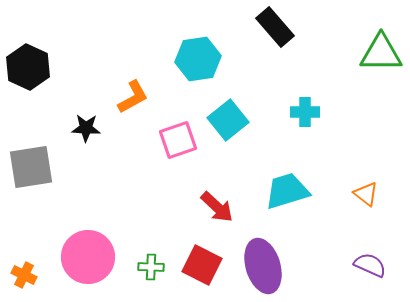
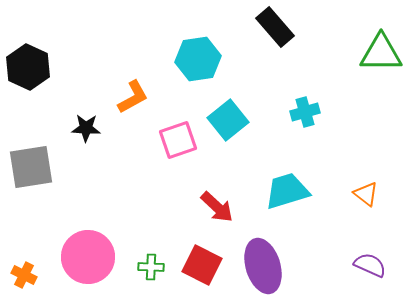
cyan cross: rotated 16 degrees counterclockwise
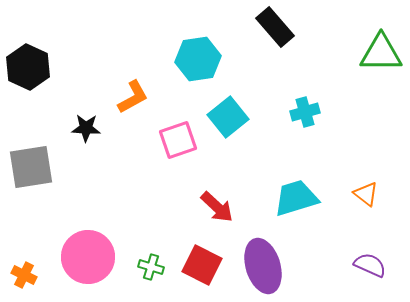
cyan square: moved 3 px up
cyan trapezoid: moved 9 px right, 7 px down
green cross: rotated 15 degrees clockwise
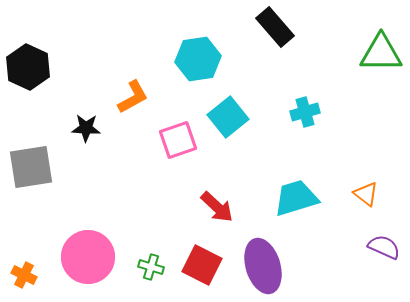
purple semicircle: moved 14 px right, 18 px up
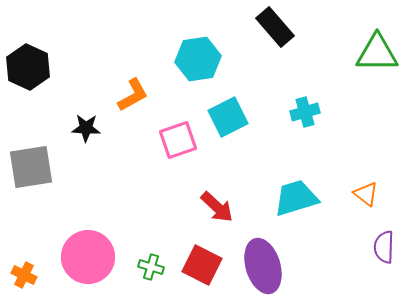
green triangle: moved 4 px left
orange L-shape: moved 2 px up
cyan square: rotated 12 degrees clockwise
purple semicircle: rotated 112 degrees counterclockwise
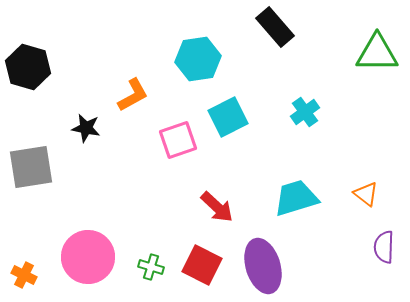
black hexagon: rotated 9 degrees counterclockwise
cyan cross: rotated 20 degrees counterclockwise
black star: rotated 8 degrees clockwise
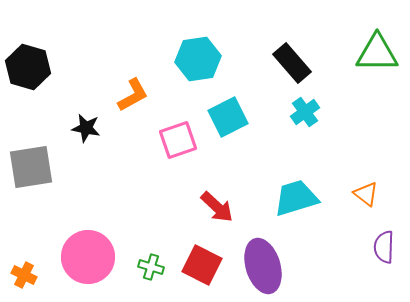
black rectangle: moved 17 px right, 36 px down
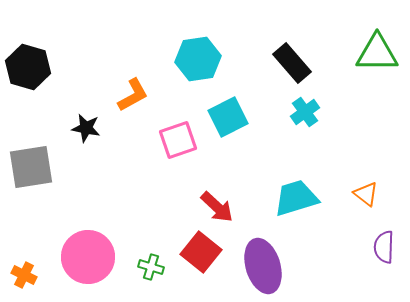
red square: moved 1 px left, 13 px up; rotated 12 degrees clockwise
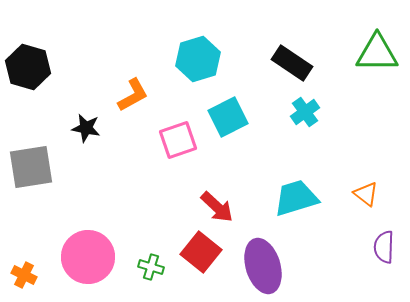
cyan hexagon: rotated 9 degrees counterclockwise
black rectangle: rotated 15 degrees counterclockwise
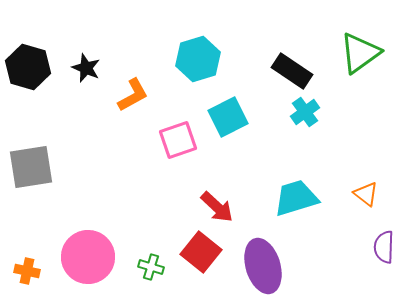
green triangle: moved 17 px left; rotated 36 degrees counterclockwise
black rectangle: moved 8 px down
black star: moved 60 px up; rotated 12 degrees clockwise
orange cross: moved 3 px right, 4 px up; rotated 15 degrees counterclockwise
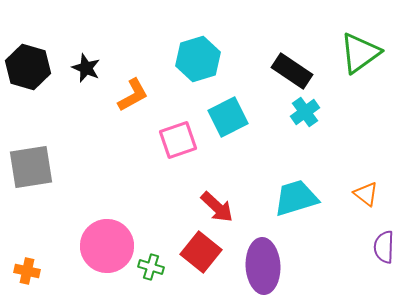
pink circle: moved 19 px right, 11 px up
purple ellipse: rotated 14 degrees clockwise
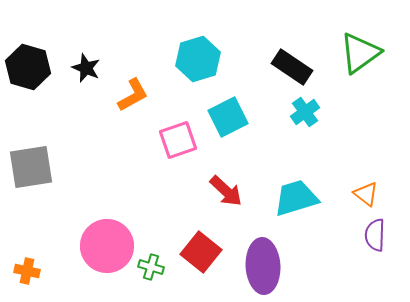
black rectangle: moved 4 px up
red arrow: moved 9 px right, 16 px up
purple semicircle: moved 9 px left, 12 px up
